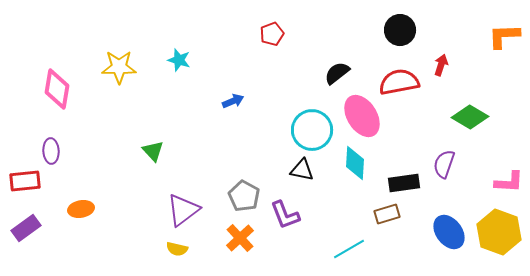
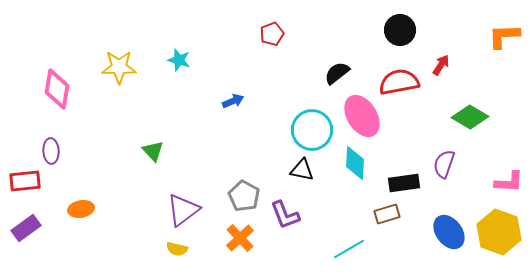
red arrow: rotated 15 degrees clockwise
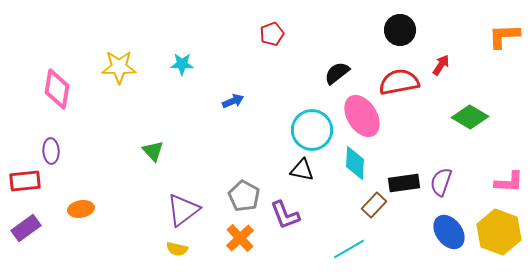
cyan star: moved 3 px right, 4 px down; rotated 15 degrees counterclockwise
purple semicircle: moved 3 px left, 18 px down
brown rectangle: moved 13 px left, 9 px up; rotated 30 degrees counterclockwise
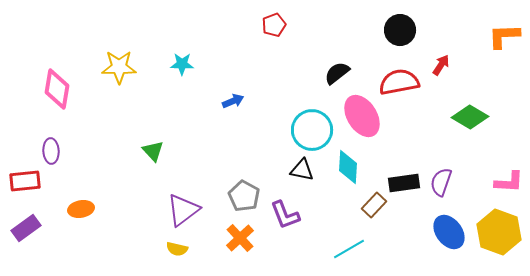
red pentagon: moved 2 px right, 9 px up
cyan diamond: moved 7 px left, 4 px down
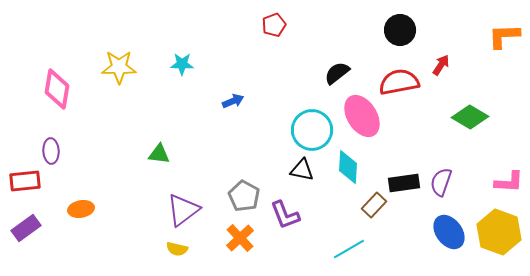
green triangle: moved 6 px right, 3 px down; rotated 40 degrees counterclockwise
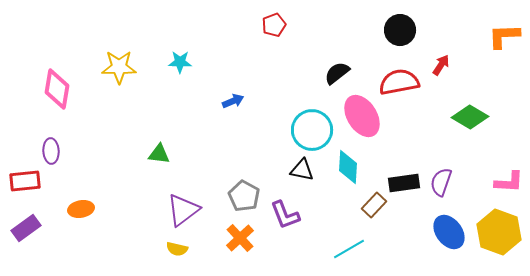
cyan star: moved 2 px left, 2 px up
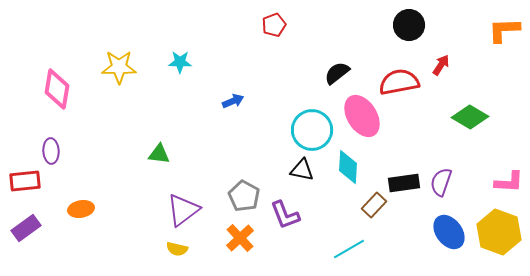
black circle: moved 9 px right, 5 px up
orange L-shape: moved 6 px up
